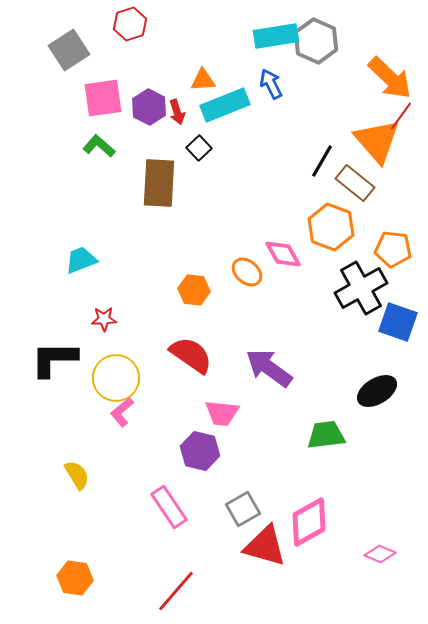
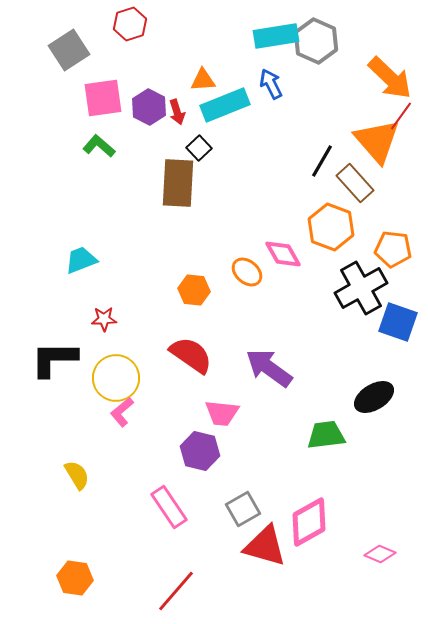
brown rectangle at (159, 183): moved 19 px right
brown rectangle at (355, 183): rotated 9 degrees clockwise
black ellipse at (377, 391): moved 3 px left, 6 px down
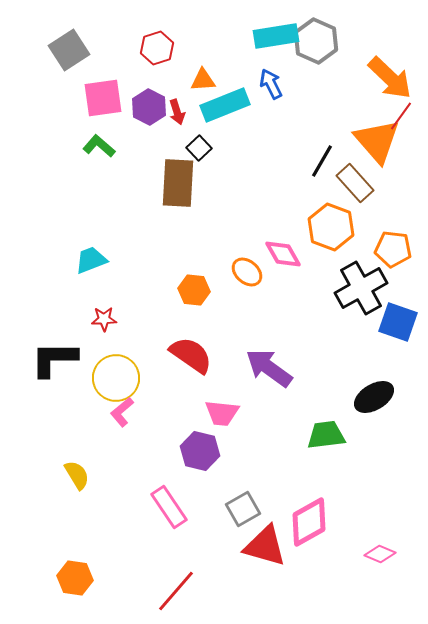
red hexagon at (130, 24): moved 27 px right, 24 px down
cyan trapezoid at (81, 260): moved 10 px right
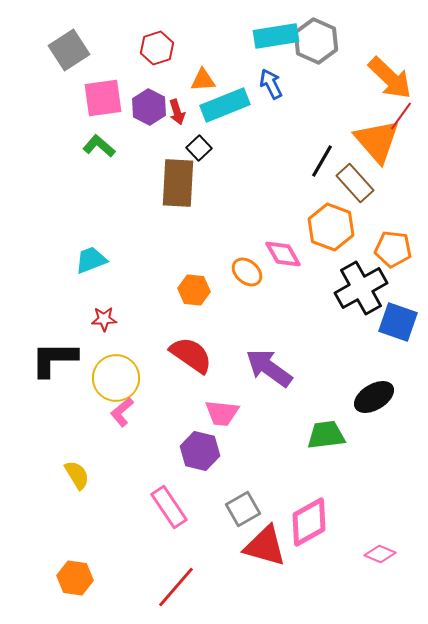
red line at (176, 591): moved 4 px up
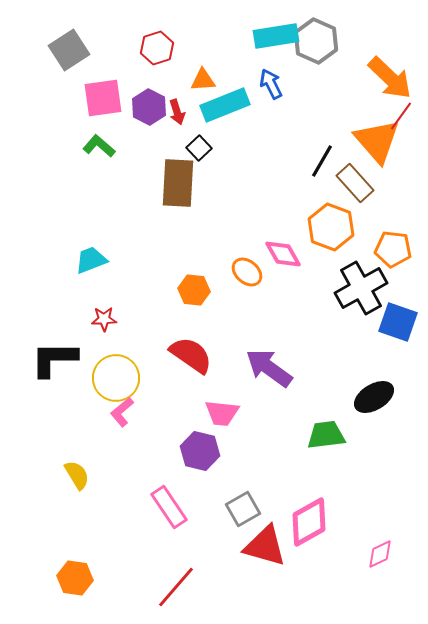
pink diamond at (380, 554): rotated 48 degrees counterclockwise
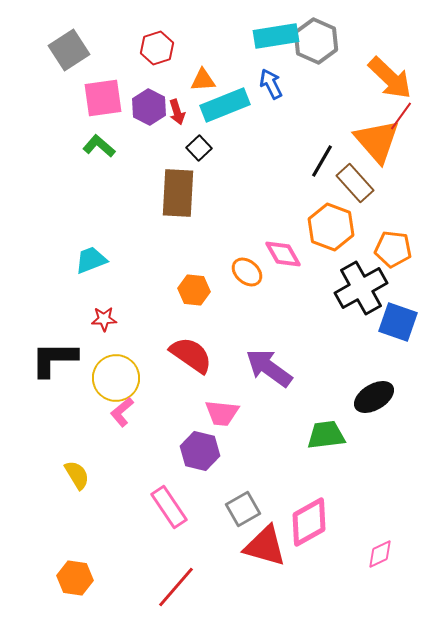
brown rectangle at (178, 183): moved 10 px down
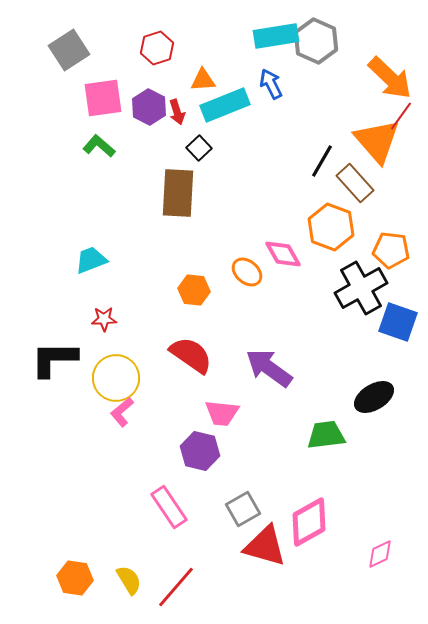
orange pentagon at (393, 249): moved 2 px left, 1 px down
yellow semicircle at (77, 475): moved 52 px right, 105 px down
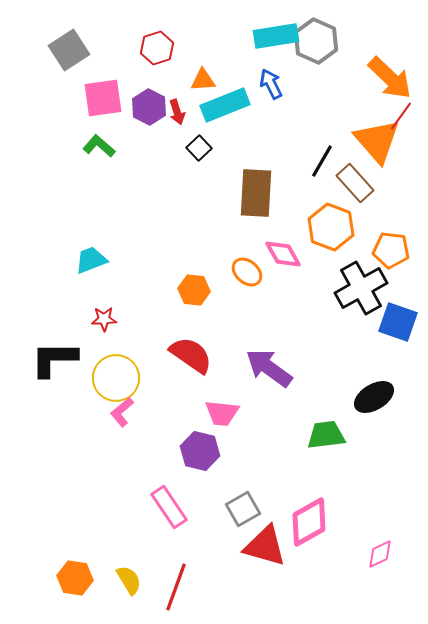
brown rectangle at (178, 193): moved 78 px right
red line at (176, 587): rotated 21 degrees counterclockwise
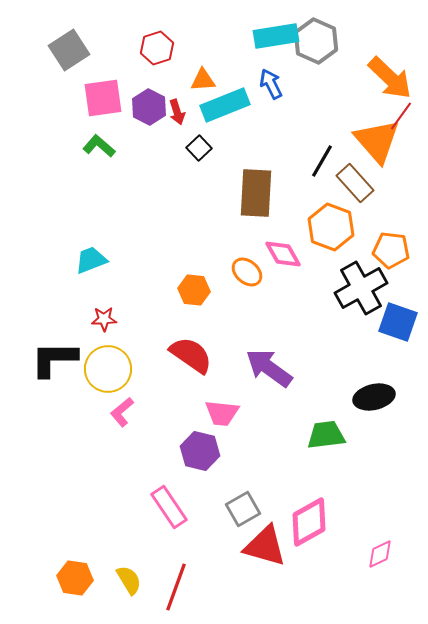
yellow circle at (116, 378): moved 8 px left, 9 px up
black ellipse at (374, 397): rotated 18 degrees clockwise
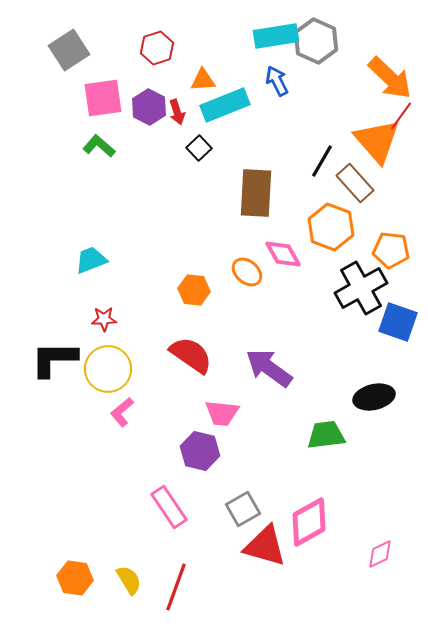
blue arrow at (271, 84): moved 6 px right, 3 px up
